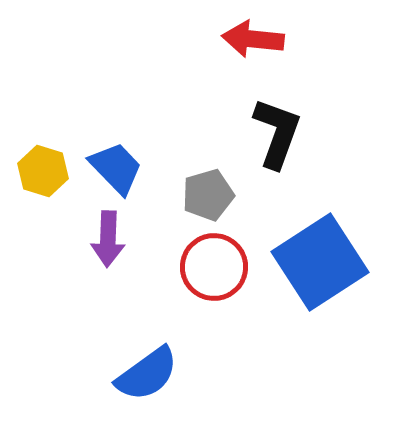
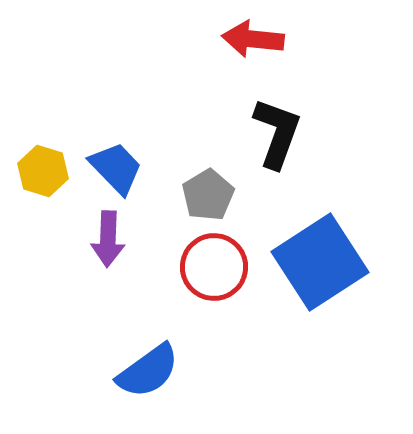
gray pentagon: rotated 15 degrees counterclockwise
blue semicircle: moved 1 px right, 3 px up
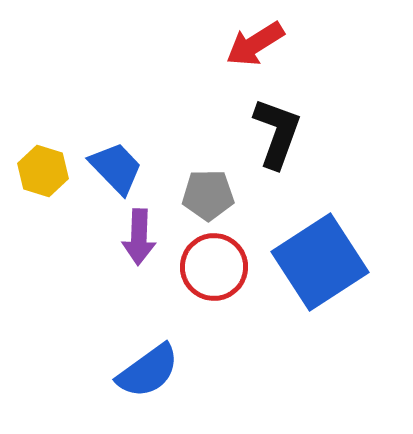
red arrow: moved 2 px right, 5 px down; rotated 38 degrees counterclockwise
gray pentagon: rotated 30 degrees clockwise
purple arrow: moved 31 px right, 2 px up
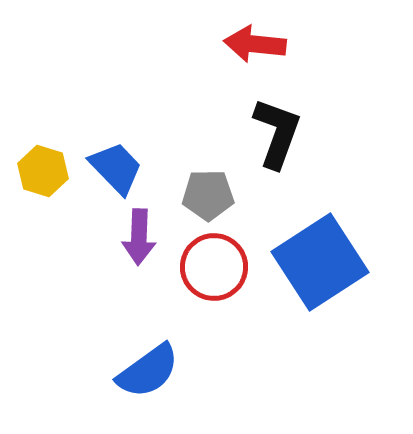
red arrow: rotated 38 degrees clockwise
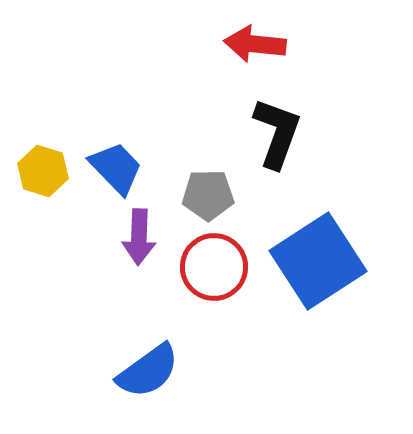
blue square: moved 2 px left, 1 px up
